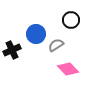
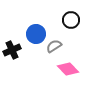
gray semicircle: moved 2 px left, 1 px down
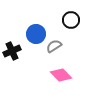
black cross: moved 1 px down
pink diamond: moved 7 px left, 6 px down
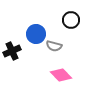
gray semicircle: rotated 133 degrees counterclockwise
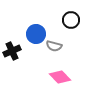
pink diamond: moved 1 px left, 2 px down
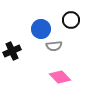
blue circle: moved 5 px right, 5 px up
gray semicircle: rotated 21 degrees counterclockwise
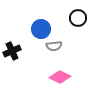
black circle: moved 7 px right, 2 px up
pink diamond: rotated 20 degrees counterclockwise
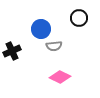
black circle: moved 1 px right
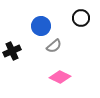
black circle: moved 2 px right
blue circle: moved 3 px up
gray semicircle: rotated 35 degrees counterclockwise
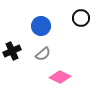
gray semicircle: moved 11 px left, 8 px down
